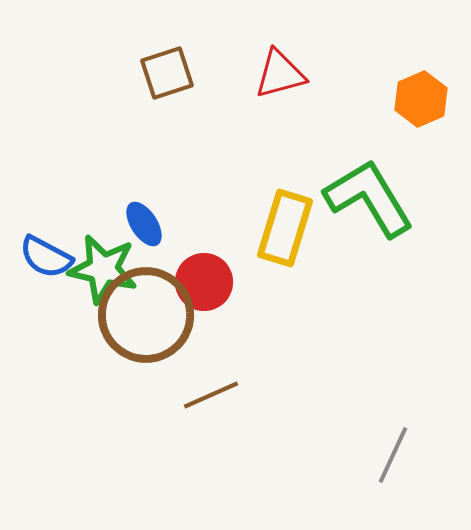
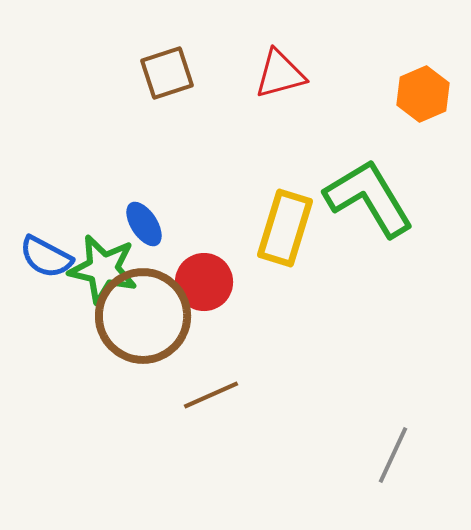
orange hexagon: moved 2 px right, 5 px up
brown circle: moved 3 px left, 1 px down
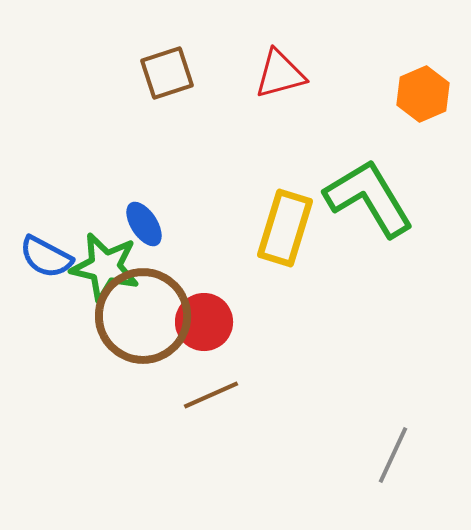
green star: moved 2 px right, 2 px up
red circle: moved 40 px down
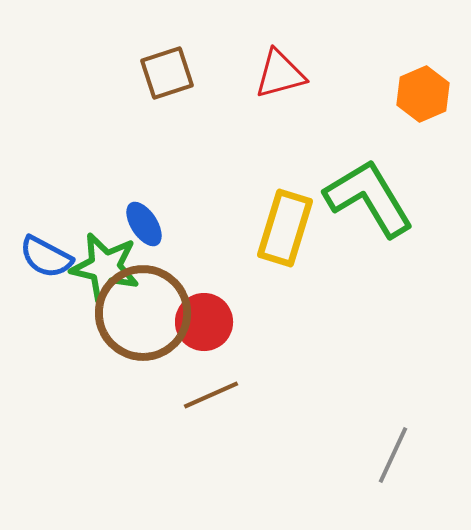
brown circle: moved 3 px up
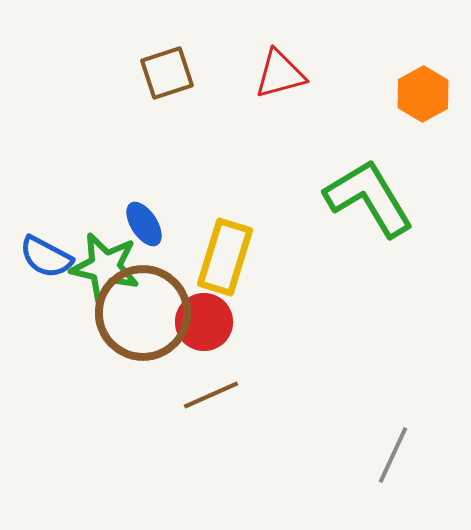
orange hexagon: rotated 6 degrees counterclockwise
yellow rectangle: moved 60 px left, 29 px down
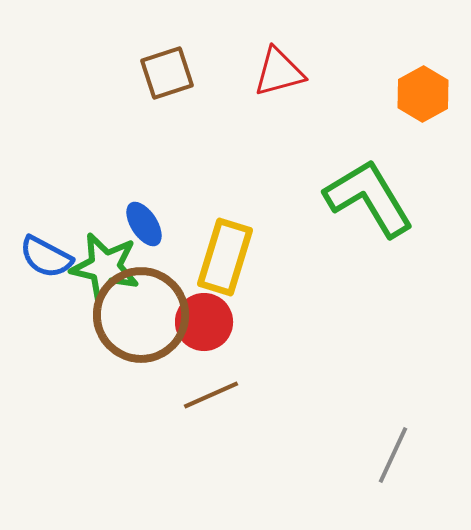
red triangle: moved 1 px left, 2 px up
brown circle: moved 2 px left, 2 px down
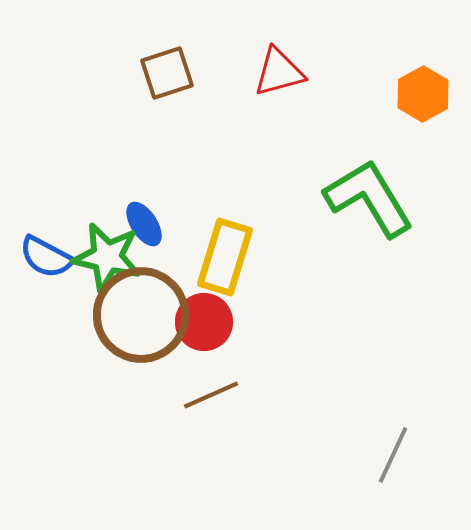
green star: moved 2 px right, 10 px up
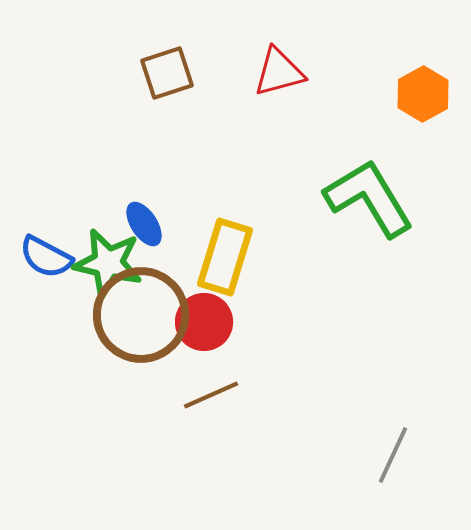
green star: moved 1 px right, 6 px down
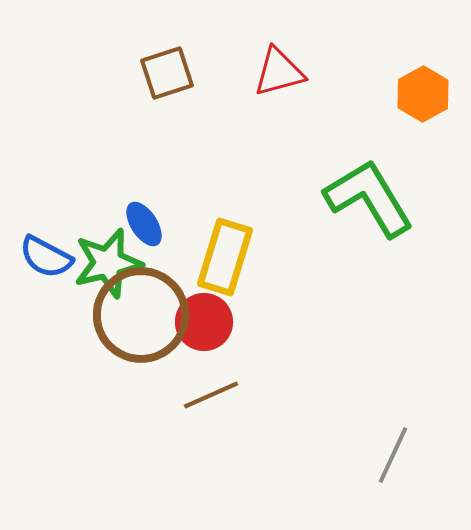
green star: rotated 26 degrees counterclockwise
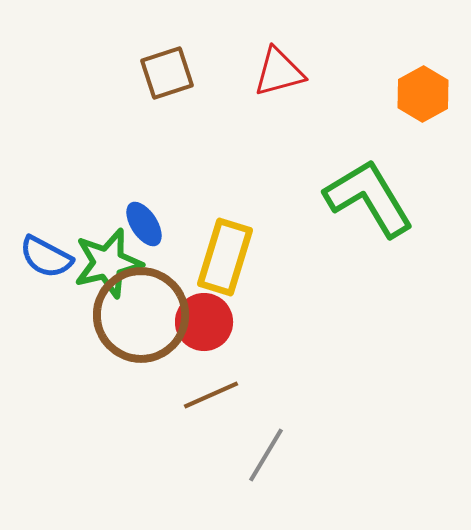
gray line: moved 127 px left; rotated 6 degrees clockwise
